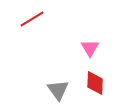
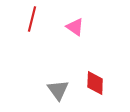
red line: rotated 45 degrees counterclockwise
pink triangle: moved 15 px left, 21 px up; rotated 24 degrees counterclockwise
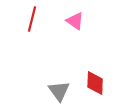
pink triangle: moved 6 px up
gray triangle: moved 1 px right, 1 px down
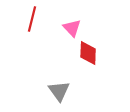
pink triangle: moved 3 px left, 7 px down; rotated 12 degrees clockwise
red diamond: moved 7 px left, 30 px up
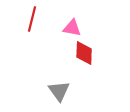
pink triangle: rotated 36 degrees counterclockwise
red diamond: moved 4 px left
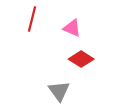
pink triangle: rotated 12 degrees clockwise
red diamond: moved 3 px left, 6 px down; rotated 60 degrees counterclockwise
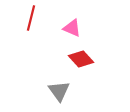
red line: moved 1 px left, 1 px up
red diamond: rotated 15 degrees clockwise
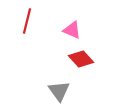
red line: moved 4 px left, 3 px down
pink triangle: moved 2 px down
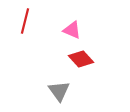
red line: moved 2 px left
